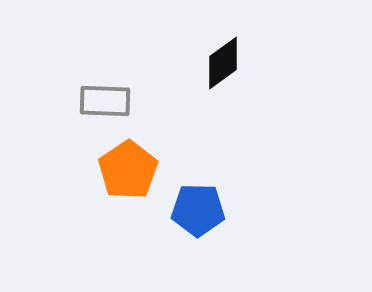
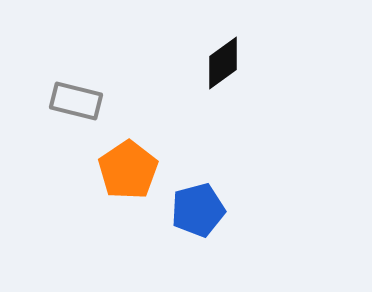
gray rectangle: moved 29 px left; rotated 12 degrees clockwise
blue pentagon: rotated 16 degrees counterclockwise
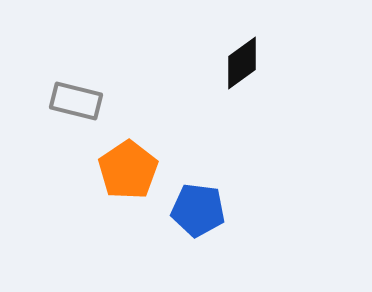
black diamond: moved 19 px right
blue pentagon: rotated 22 degrees clockwise
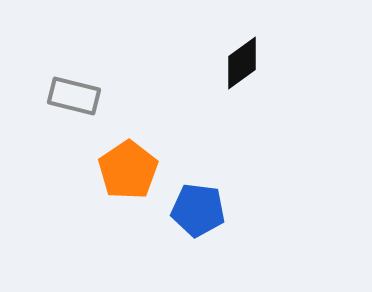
gray rectangle: moved 2 px left, 5 px up
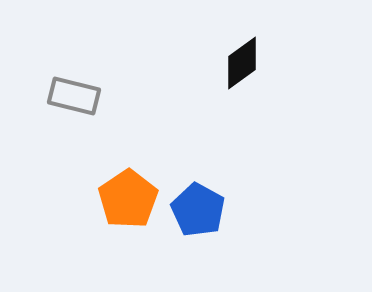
orange pentagon: moved 29 px down
blue pentagon: rotated 22 degrees clockwise
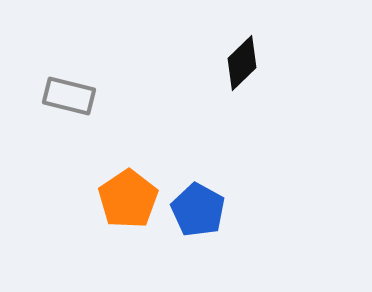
black diamond: rotated 8 degrees counterclockwise
gray rectangle: moved 5 px left
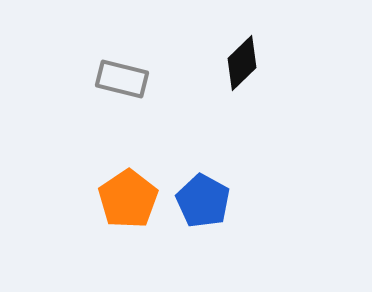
gray rectangle: moved 53 px right, 17 px up
blue pentagon: moved 5 px right, 9 px up
